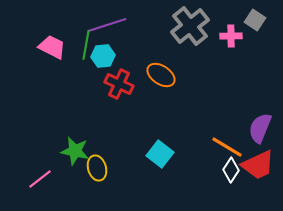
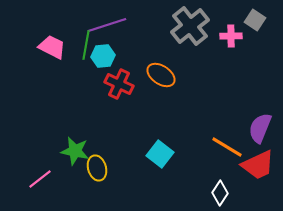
white diamond: moved 11 px left, 23 px down
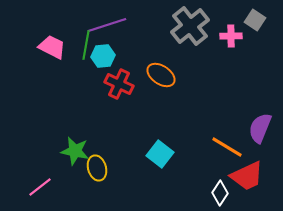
red trapezoid: moved 11 px left, 11 px down
pink line: moved 8 px down
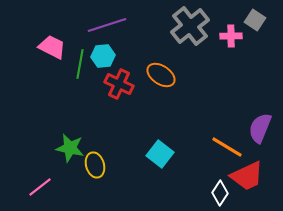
green line: moved 6 px left, 19 px down
green star: moved 5 px left, 3 px up
yellow ellipse: moved 2 px left, 3 px up
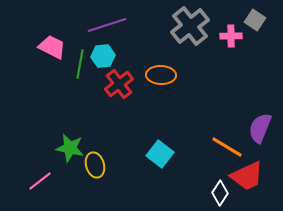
orange ellipse: rotated 32 degrees counterclockwise
red cross: rotated 28 degrees clockwise
pink line: moved 6 px up
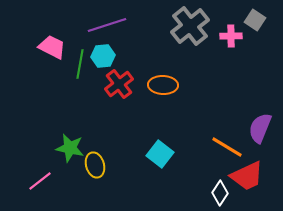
orange ellipse: moved 2 px right, 10 px down
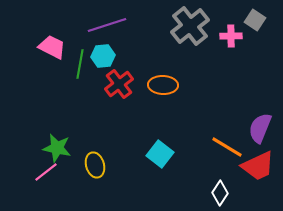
green star: moved 13 px left
red trapezoid: moved 11 px right, 10 px up
pink line: moved 6 px right, 9 px up
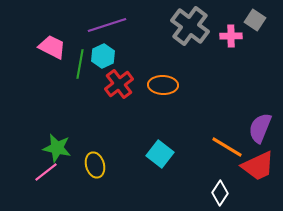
gray cross: rotated 15 degrees counterclockwise
cyan hexagon: rotated 20 degrees counterclockwise
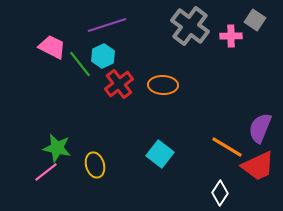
green line: rotated 48 degrees counterclockwise
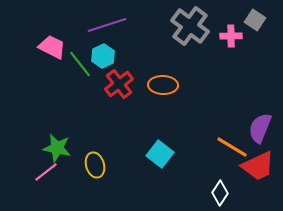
orange line: moved 5 px right
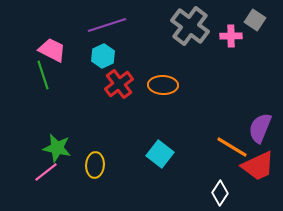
pink trapezoid: moved 3 px down
green line: moved 37 px left, 11 px down; rotated 20 degrees clockwise
yellow ellipse: rotated 20 degrees clockwise
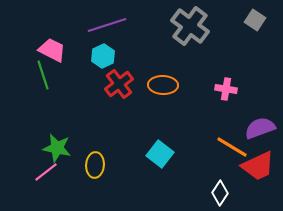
pink cross: moved 5 px left, 53 px down; rotated 10 degrees clockwise
purple semicircle: rotated 48 degrees clockwise
